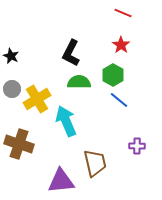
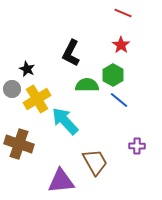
black star: moved 16 px right, 13 px down
green semicircle: moved 8 px right, 3 px down
cyan arrow: moved 1 px left; rotated 20 degrees counterclockwise
brown trapezoid: moved 1 px up; rotated 16 degrees counterclockwise
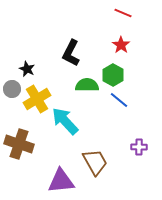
purple cross: moved 2 px right, 1 px down
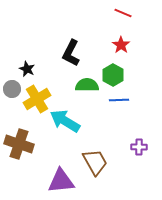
blue line: rotated 42 degrees counterclockwise
cyan arrow: rotated 16 degrees counterclockwise
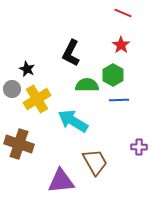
cyan arrow: moved 8 px right
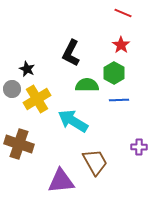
green hexagon: moved 1 px right, 2 px up
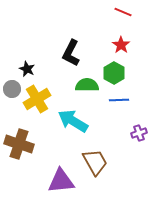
red line: moved 1 px up
purple cross: moved 14 px up; rotated 21 degrees counterclockwise
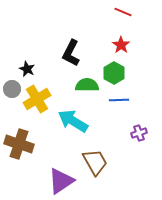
purple triangle: rotated 28 degrees counterclockwise
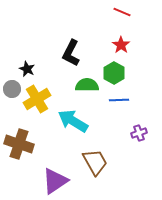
red line: moved 1 px left
purple triangle: moved 6 px left
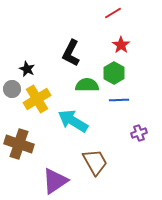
red line: moved 9 px left, 1 px down; rotated 54 degrees counterclockwise
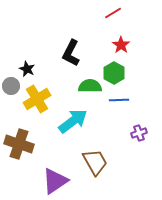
green semicircle: moved 3 px right, 1 px down
gray circle: moved 1 px left, 3 px up
cyan arrow: rotated 112 degrees clockwise
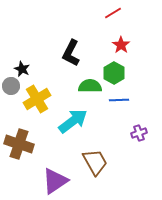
black star: moved 5 px left
